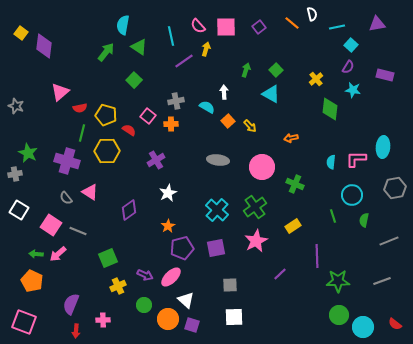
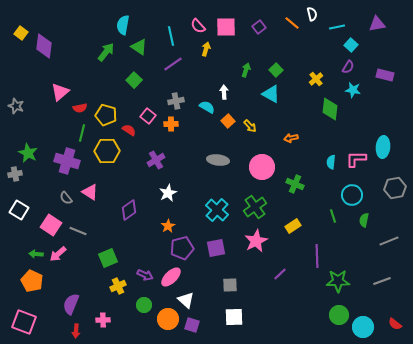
purple line at (184, 61): moved 11 px left, 3 px down
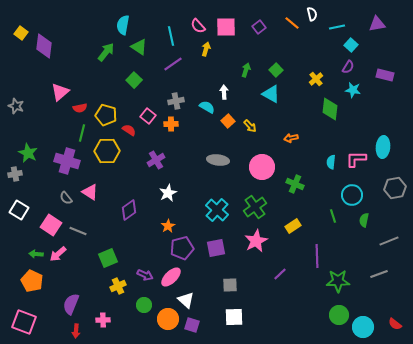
gray line at (382, 281): moved 3 px left, 7 px up
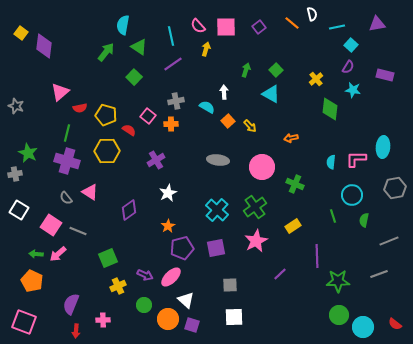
green square at (134, 80): moved 3 px up
green line at (82, 133): moved 15 px left
